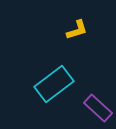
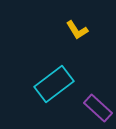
yellow L-shape: rotated 75 degrees clockwise
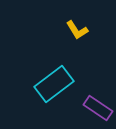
purple rectangle: rotated 8 degrees counterclockwise
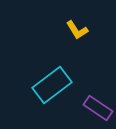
cyan rectangle: moved 2 px left, 1 px down
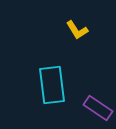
cyan rectangle: rotated 60 degrees counterclockwise
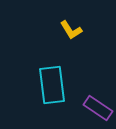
yellow L-shape: moved 6 px left
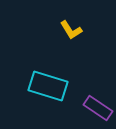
cyan rectangle: moved 4 px left, 1 px down; rotated 66 degrees counterclockwise
